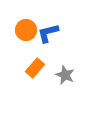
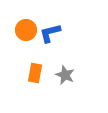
blue L-shape: moved 2 px right
orange rectangle: moved 5 px down; rotated 30 degrees counterclockwise
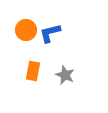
orange rectangle: moved 2 px left, 2 px up
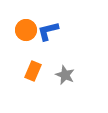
blue L-shape: moved 2 px left, 2 px up
orange rectangle: rotated 12 degrees clockwise
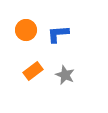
blue L-shape: moved 10 px right, 3 px down; rotated 10 degrees clockwise
orange rectangle: rotated 30 degrees clockwise
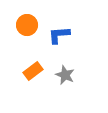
orange circle: moved 1 px right, 5 px up
blue L-shape: moved 1 px right, 1 px down
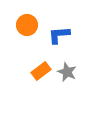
orange rectangle: moved 8 px right
gray star: moved 2 px right, 3 px up
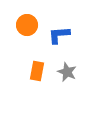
orange rectangle: moved 4 px left; rotated 42 degrees counterclockwise
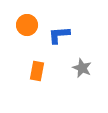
gray star: moved 15 px right, 4 px up
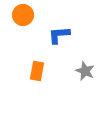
orange circle: moved 4 px left, 10 px up
gray star: moved 3 px right, 3 px down
